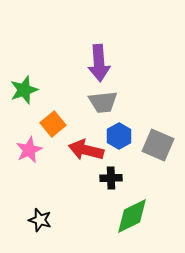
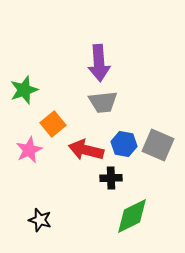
blue hexagon: moved 5 px right, 8 px down; rotated 20 degrees counterclockwise
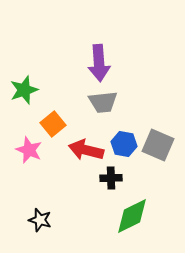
pink star: rotated 24 degrees counterclockwise
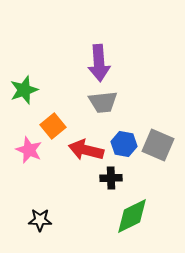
orange square: moved 2 px down
black star: rotated 15 degrees counterclockwise
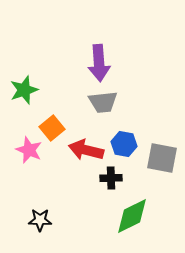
orange square: moved 1 px left, 2 px down
gray square: moved 4 px right, 13 px down; rotated 12 degrees counterclockwise
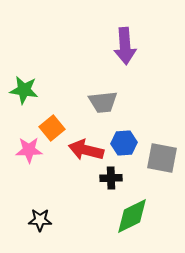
purple arrow: moved 26 px right, 17 px up
green star: rotated 28 degrees clockwise
blue hexagon: moved 1 px up; rotated 15 degrees counterclockwise
pink star: rotated 24 degrees counterclockwise
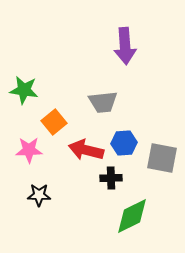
orange square: moved 2 px right, 6 px up
black star: moved 1 px left, 25 px up
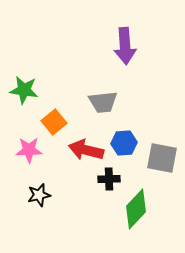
black cross: moved 2 px left, 1 px down
black star: rotated 15 degrees counterclockwise
green diamond: moved 4 px right, 7 px up; rotated 21 degrees counterclockwise
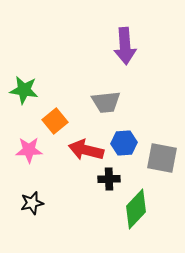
gray trapezoid: moved 3 px right
orange square: moved 1 px right, 1 px up
black star: moved 7 px left, 8 px down
